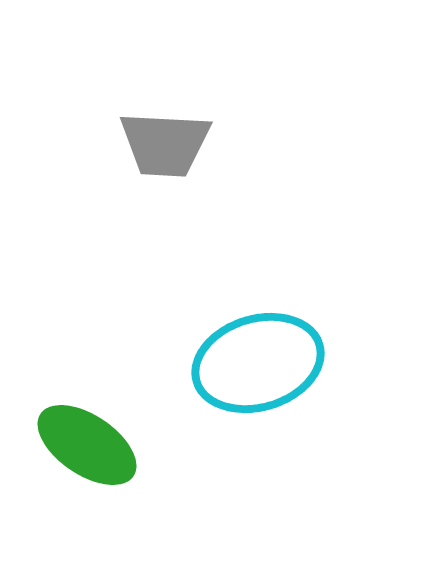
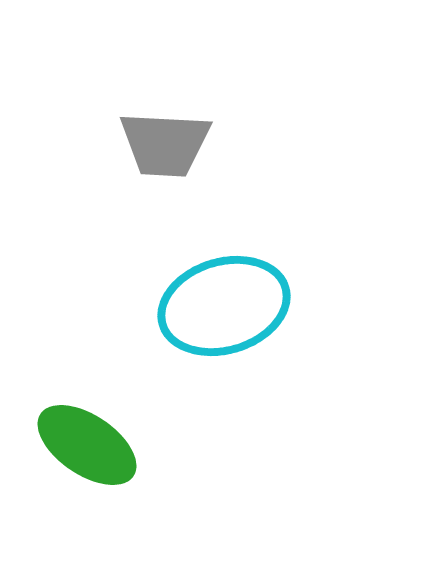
cyan ellipse: moved 34 px left, 57 px up
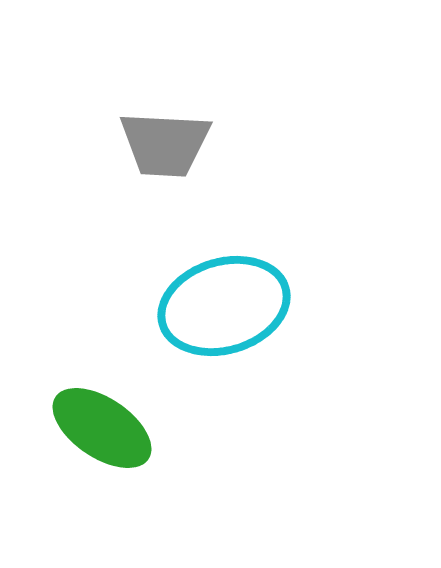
green ellipse: moved 15 px right, 17 px up
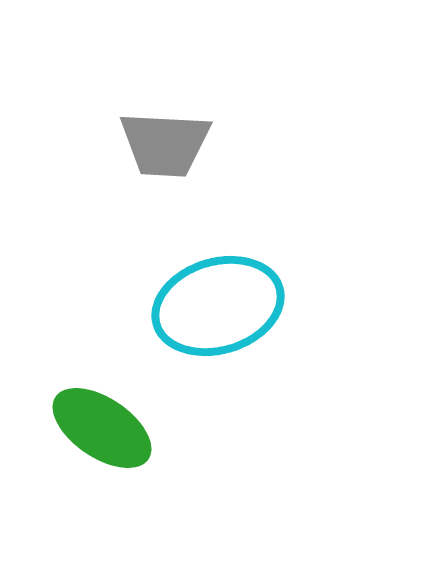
cyan ellipse: moved 6 px left
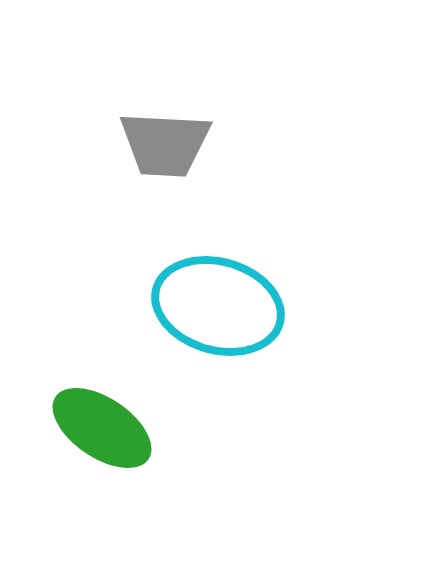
cyan ellipse: rotated 33 degrees clockwise
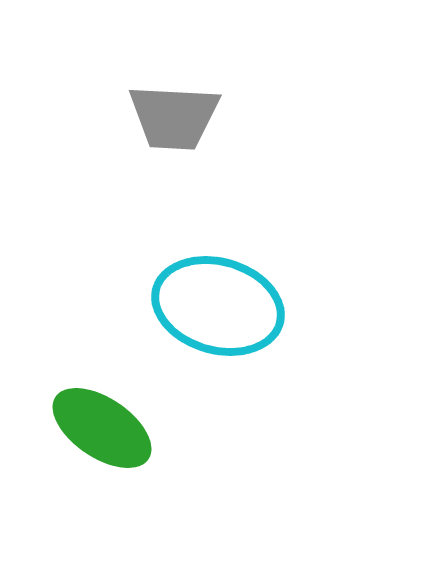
gray trapezoid: moved 9 px right, 27 px up
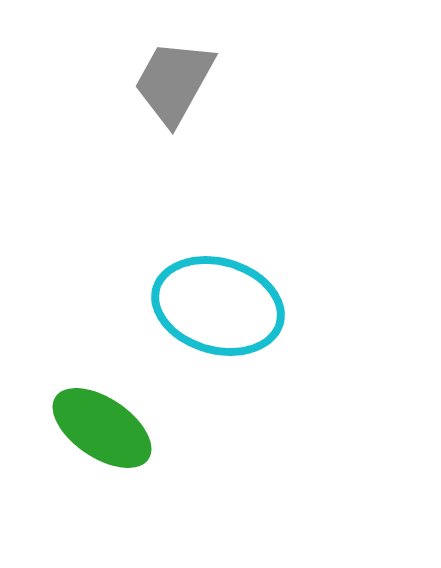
gray trapezoid: moved 35 px up; rotated 116 degrees clockwise
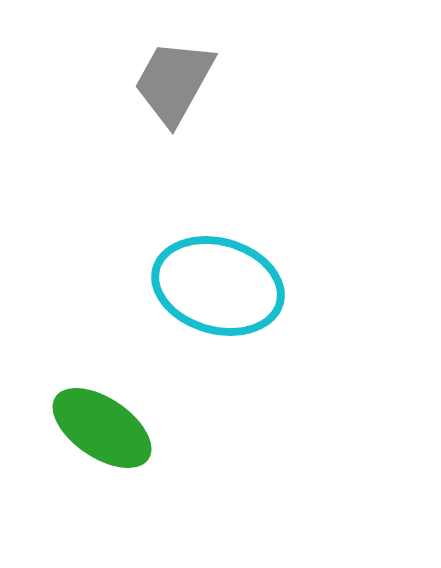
cyan ellipse: moved 20 px up
